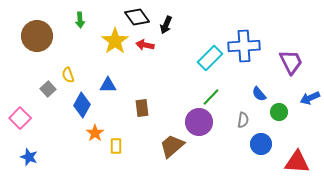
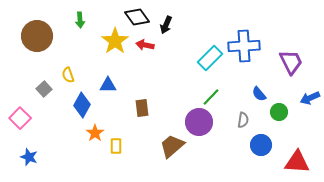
gray square: moved 4 px left
blue circle: moved 1 px down
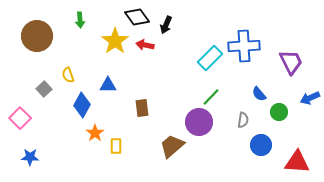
blue star: moved 1 px right; rotated 18 degrees counterclockwise
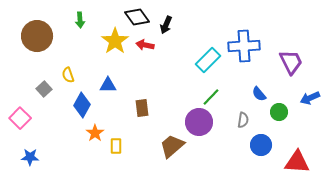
cyan rectangle: moved 2 px left, 2 px down
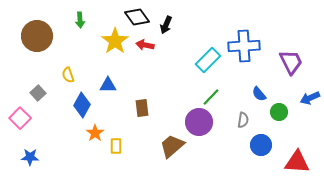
gray square: moved 6 px left, 4 px down
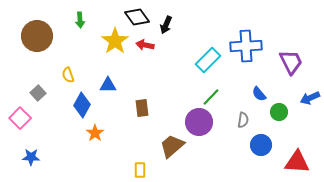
blue cross: moved 2 px right
yellow rectangle: moved 24 px right, 24 px down
blue star: moved 1 px right
